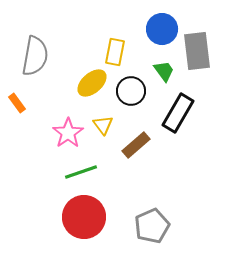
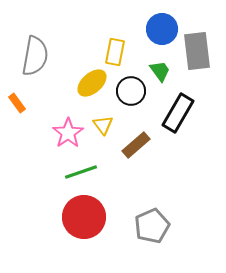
green trapezoid: moved 4 px left
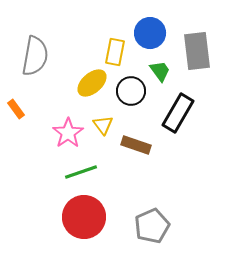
blue circle: moved 12 px left, 4 px down
orange rectangle: moved 1 px left, 6 px down
brown rectangle: rotated 60 degrees clockwise
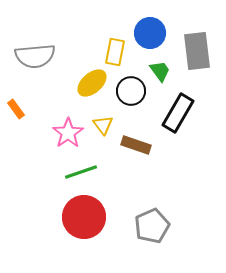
gray semicircle: rotated 75 degrees clockwise
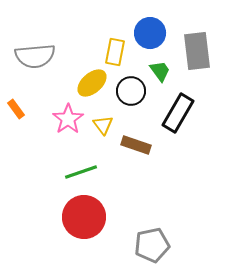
pink star: moved 14 px up
gray pentagon: moved 19 px down; rotated 12 degrees clockwise
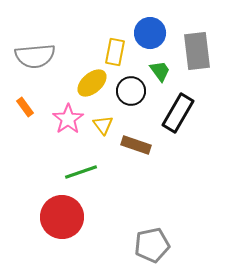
orange rectangle: moved 9 px right, 2 px up
red circle: moved 22 px left
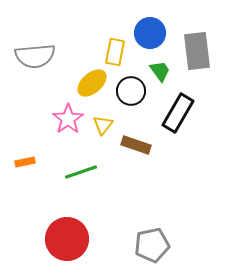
orange rectangle: moved 55 px down; rotated 66 degrees counterclockwise
yellow triangle: rotated 15 degrees clockwise
red circle: moved 5 px right, 22 px down
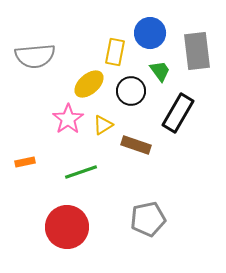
yellow ellipse: moved 3 px left, 1 px down
yellow triangle: rotated 20 degrees clockwise
red circle: moved 12 px up
gray pentagon: moved 4 px left, 26 px up
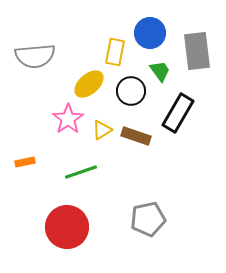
yellow triangle: moved 1 px left, 5 px down
brown rectangle: moved 9 px up
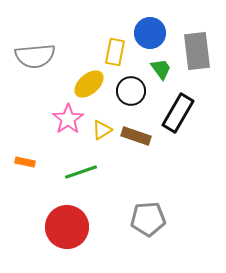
green trapezoid: moved 1 px right, 2 px up
orange rectangle: rotated 24 degrees clockwise
gray pentagon: rotated 8 degrees clockwise
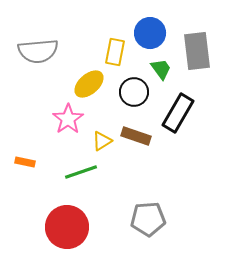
gray semicircle: moved 3 px right, 5 px up
black circle: moved 3 px right, 1 px down
yellow triangle: moved 11 px down
